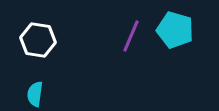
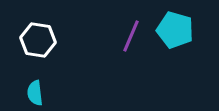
cyan semicircle: moved 1 px up; rotated 15 degrees counterclockwise
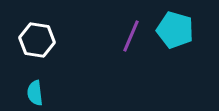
white hexagon: moved 1 px left
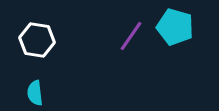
cyan pentagon: moved 3 px up
purple line: rotated 12 degrees clockwise
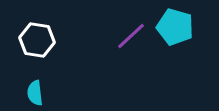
purple line: rotated 12 degrees clockwise
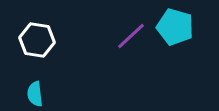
cyan semicircle: moved 1 px down
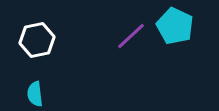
cyan pentagon: moved 1 px up; rotated 9 degrees clockwise
white hexagon: rotated 20 degrees counterclockwise
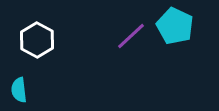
white hexagon: rotated 20 degrees counterclockwise
cyan semicircle: moved 16 px left, 4 px up
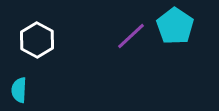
cyan pentagon: rotated 9 degrees clockwise
cyan semicircle: rotated 10 degrees clockwise
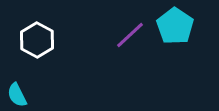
purple line: moved 1 px left, 1 px up
cyan semicircle: moved 2 px left, 5 px down; rotated 30 degrees counterclockwise
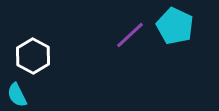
cyan pentagon: rotated 9 degrees counterclockwise
white hexagon: moved 4 px left, 16 px down
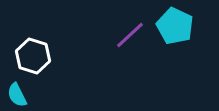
white hexagon: rotated 12 degrees counterclockwise
